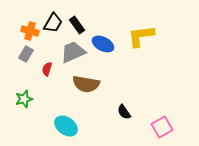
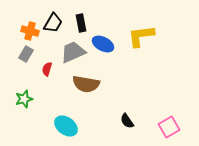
black rectangle: moved 4 px right, 2 px up; rotated 24 degrees clockwise
black semicircle: moved 3 px right, 9 px down
pink square: moved 7 px right
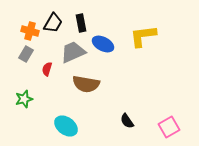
yellow L-shape: moved 2 px right
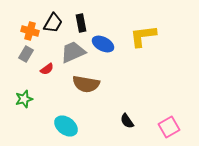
red semicircle: rotated 144 degrees counterclockwise
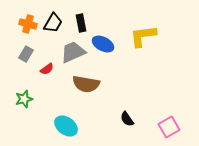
orange cross: moved 2 px left, 7 px up
black semicircle: moved 2 px up
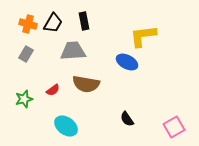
black rectangle: moved 3 px right, 2 px up
blue ellipse: moved 24 px right, 18 px down
gray trapezoid: moved 1 px up; rotated 20 degrees clockwise
red semicircle: moved 6 px right, 21 px down
pink square: moved 5 px right
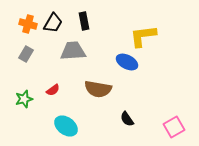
brown semicircle: moved 12 px right, 5 px down
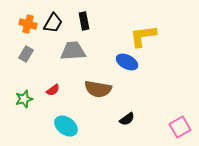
black semicircle: rotated 91 degrees counterclockwise
pink square: moved 6 px right
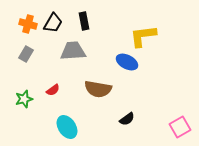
cyan ellipse: moved 1 px right, 1 px down; rotated 20 degrees clockwise
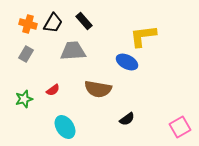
black rectangle: rotated 30 degrees counterclockwise
cyan ellipse: moved 2 px left
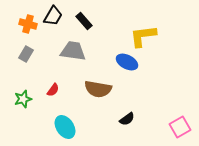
black trapezoid: moved 7 px up
gray trapezoid: rotated 12 degrees clockwise
red semicircle: rotated 16 degrees counterclockwise
green star: moved 1 px left
